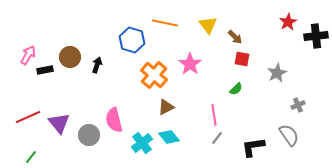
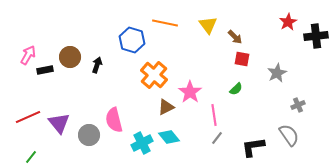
pink star: moved 28 px down
cyan cross: rotated 10 degrees clockwise
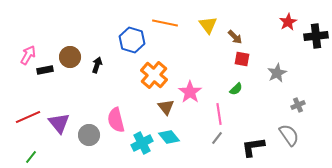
brown triangle: rotated 42 degrees counterclockwise
pink line: moved 5 px right, 1 px up
pink semicircle: moved 2 px right
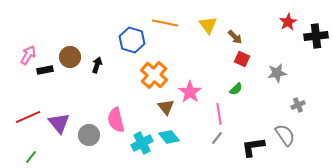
red square: rotated 14 degrees clockwise
gray star: rotated 18 degrees clockwise
gray semicircle: moved 4 px left
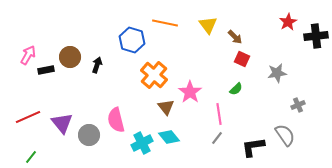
black rectangle: moved 1 px right
purple triangle: moved 3 px right
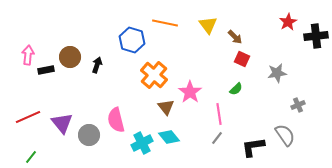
pink arrow: rotated 24 degrees counterclockwise
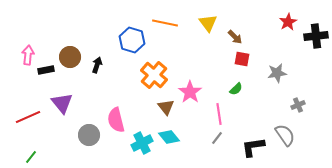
yellow triangle: moved 2 px up
red square: rotated 14 degrees counterclockwise
purple triangle: moved 20 px up
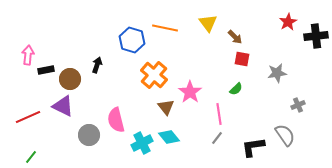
orange line: moved 5 px down
brown circle: moved 22 px down
purple triangle: moved 1 px right, 3 px down; rotated 25 degrees counterclockwise
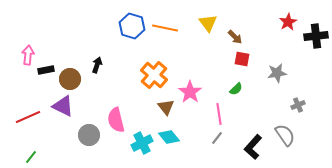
blue hexagon: moved 14 px up
black L-shape: rotated 40 degrees counterclockwise
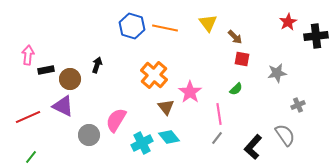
pink semicircle: rotated 45 degrees clockwise
